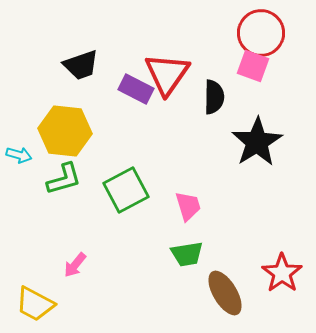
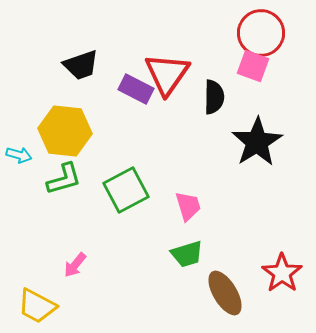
green trapezoid: rotated 8 degrees counterclockwise
yellow trapezoid: moved 2 px right, 2 px down
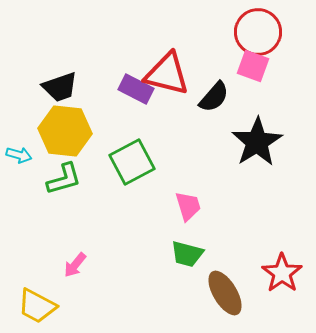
red circle: moved 3 px left, 1 px up
black trapezoid: moved 21 px left, 22 px down
red triangle: rotated 51 degrees counterclockwise
black semicircle: rotated 40 degrees clockwise
green square: moved 6 px right, 28 px up
green trapezoid: rotated 32 degrees clockwise
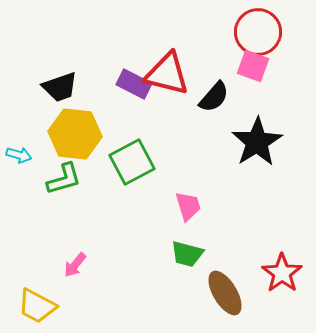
purple rectangle: moved 2 px left, 5 px up
yellow hexagon: moved 10 px right, 3 px down
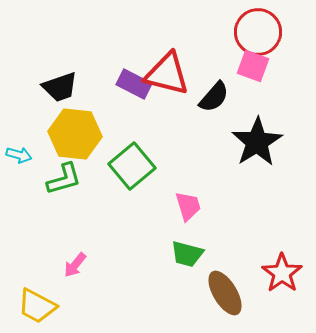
green square: moved 4 px down; rotated 12 degrees counterclockwise
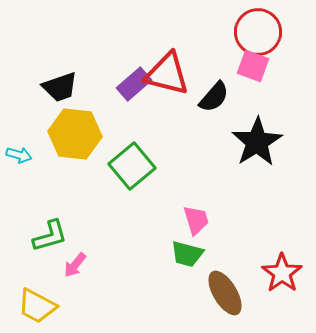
purple rectangle: rotated 68 degrees counterclockwise
green L-shape: moved 14 px left, 57 px down
pink trapezoid: moved 8 px right, 14 px down
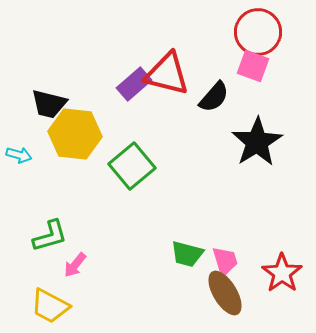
black trapezoid: moved 11 px left, 17 px down; rotated 33 degrees clockwise
pink trapezoid: moved 29 px right, 41 px down
yellow trapezoid: moved 13 px right
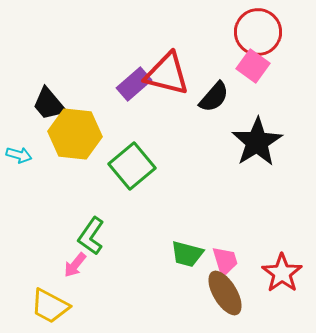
pink square: rotated 16 degrees clockwise
black trapezoid: rotated 36 degrees clockwise
green L-shape: moved 41 px right; rotated 141 degrees clockwise
